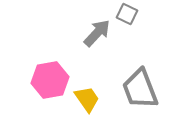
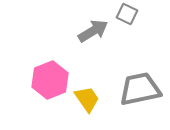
gray arrow: moved 4 px left, 2 px up; rotated 16 degrees clockwise
pink hexagon: rotated 12 degrees counterclockwise
gray trapezoid: rotated 99 degrees clockwise
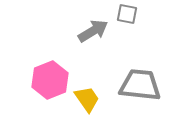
gray square: rotated 15 degrees counterclockwise
gray trapezoid: moved 4 px up; rotated 18 degrees clockwise
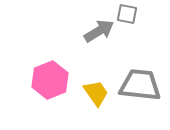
gray arrow: moved 6 px right
yellow trapezoid: moved 9 px right, 6 px up
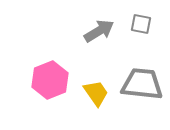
gray square: moved 14 px right, 10 px down
gray trapezoid: moved 2 px right, 1 px up
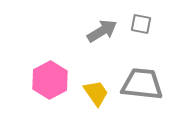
gray arrow: moved 3 px right
pink hexagon: rotated 6 degrees counterclockwise
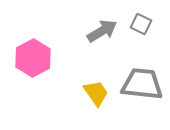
gray square: rotated 15 degrees clockwise
pink hexagon: moved 17 px left, 22 px up
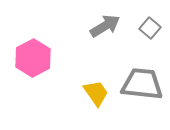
gray square: moved 9 px right, 4 px down; rotated 15 degrees clockwise
gray arrow: moved 3 px right, 5 px up
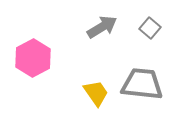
gray arrow: moved 3 px left, 1 px down
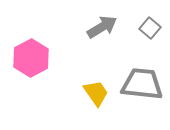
pink hexagon: moved 2 px left
